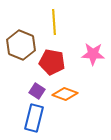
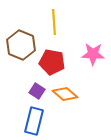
orange diamond: rotated 20 degrees clockwise
blue rectangle: moved 3 px down
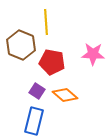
yellow line: moved 8 px left
orange diamond: moved 1 px down
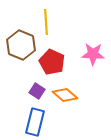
red pentagon: rotated 15 degrees clockwise
blue rectangle: moved 1 px right, 1 px down
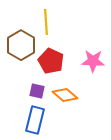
brown hexagon: rotated 8 degrees clockwise
pink star: moved 7 px down
red pentagon: moved 1 px left, 1 px up
purple square: rotated 21 degrees counterclockwise
blue rectangle: moved 2 px up
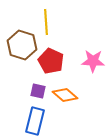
brown hexagon: moved 1 px right; rotated 12 degrees counterclockwise
purple square: moved 1 px right
blue rectangle: moved 1 px down
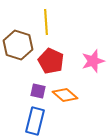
brown hexagon: moved 4 px left
pink star: rotated 20 degrees counterclockwise
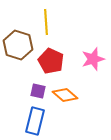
pink star: moved 2 px up
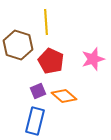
purple square: rotated 35 degrees counterclockwise
orange diamond: moved 1 px left, 1 px down
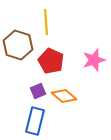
pink star: moved 1 px right, 1 px down
